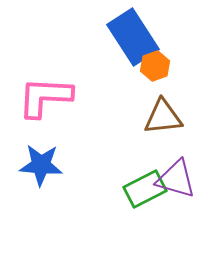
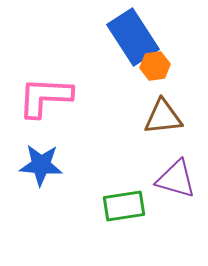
orange hexagon: rotated 12 degrees clockwise
green rectangle: moved 21 px left, 17 px down; rotated 18 degrees clockwise
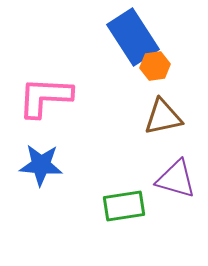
brown triangle: rotated 6 degrees counterclockwise
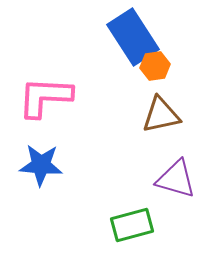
brown triangle: moved 2 px left, 2 px up
green rectangle: moved 8 px right, 19 px down; rotated 6 degrees counterclockwise
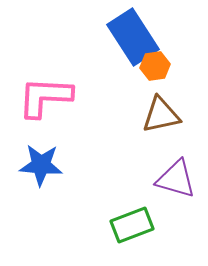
green rectangle: rotated 6 degrees counterclockwise
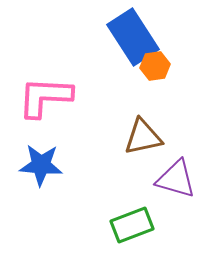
brown triangle: moved 18 px left, 22 px down
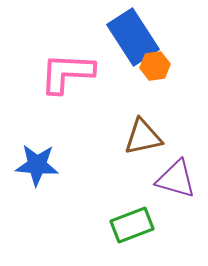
pink L-shape: moved 22 px right, 24 px up
blue star: moved 4 px left
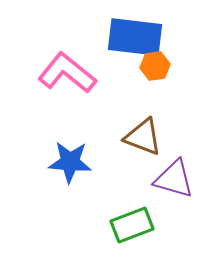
blue rectangle: moved 2 px right; rotated 50 degrees counterclockwise
pink L-shape: rotated 36 degrees clockwise
brown triangle: rotated 33 degrees clockwise
blue star: moved 33 px right, 3 px up
purple triangle: moved 2 px left
